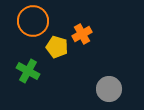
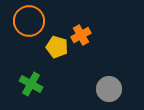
orange circle: moved 4 px left
orange cross: moved 1 px left, 1 px down
green cross: moved 3 px right, 13 px down
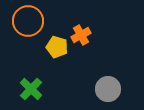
orange circle: moved 1 px left
green cross: moved 5 px down; rotated 15 degrees clockwise
gray circle: moved 1 px left
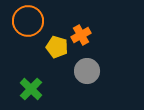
gray circle: moved 21 px left, 18 px up
